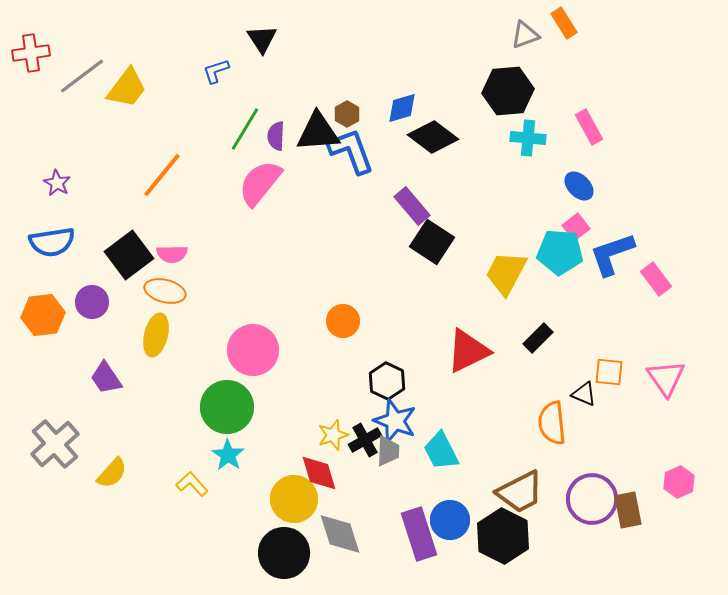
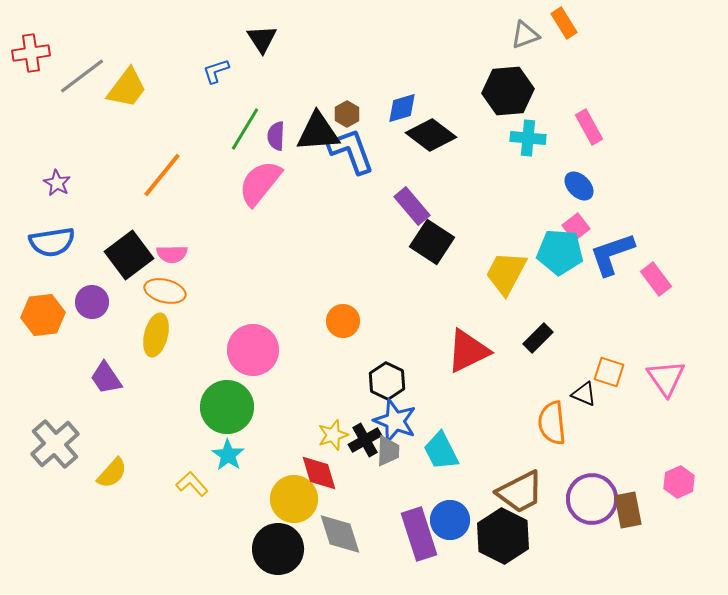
black diamond at (433, 137): moved 2 px left, 2 px up
orange square at (609, 372): rotated 12 degrees clockwise
black circle at (284, 553): moved 6 px left, 4 px up
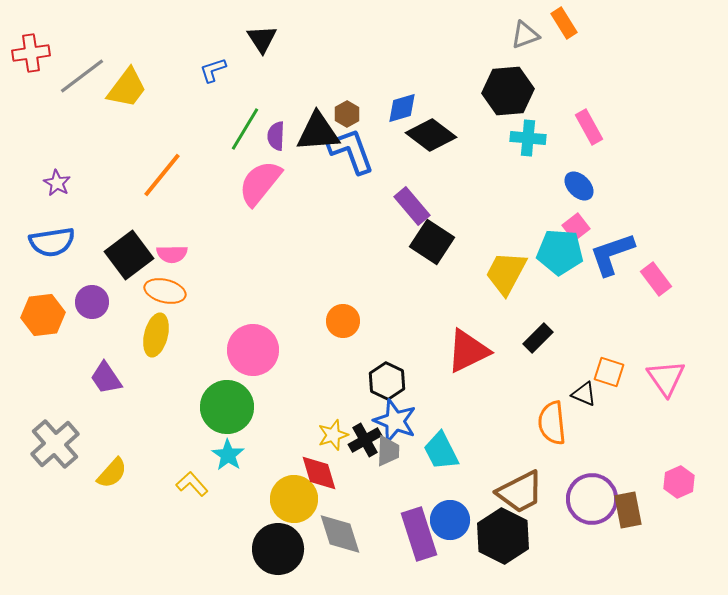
blue L-shape at (216, 71): moved 3 px left, 1 px up
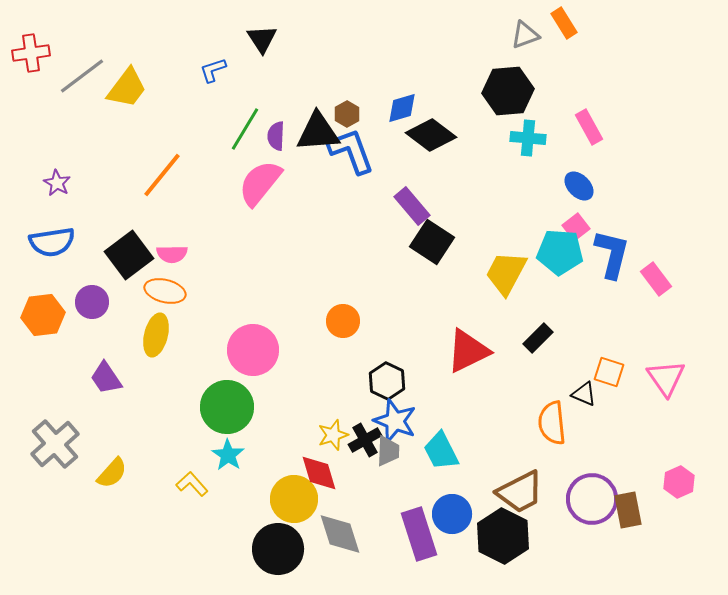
blue L-shape at (612, 254): rotated 123 degrees clockwise
blue circle at (450, 520): moved 2 px right, 6 px up
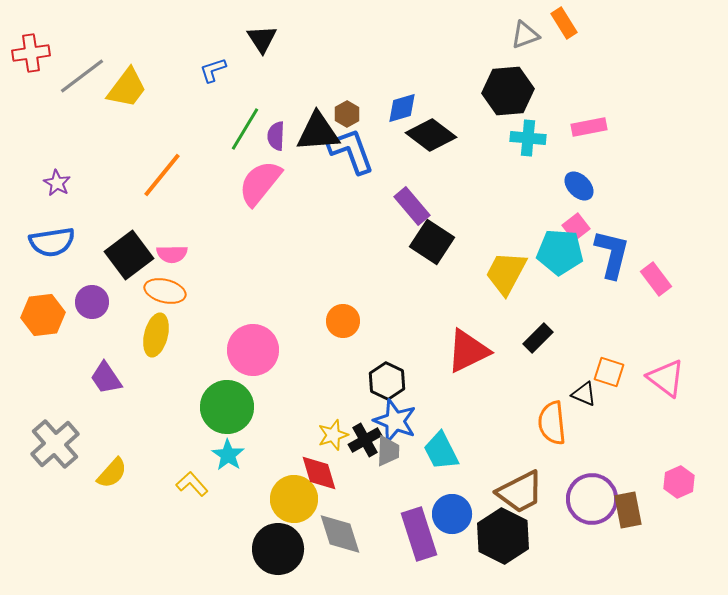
pink rectangle at (589, 127): rotated 72 degrees counterclockwise
pink triangle at (666, 378): rotated 18 degrees counterclockwise
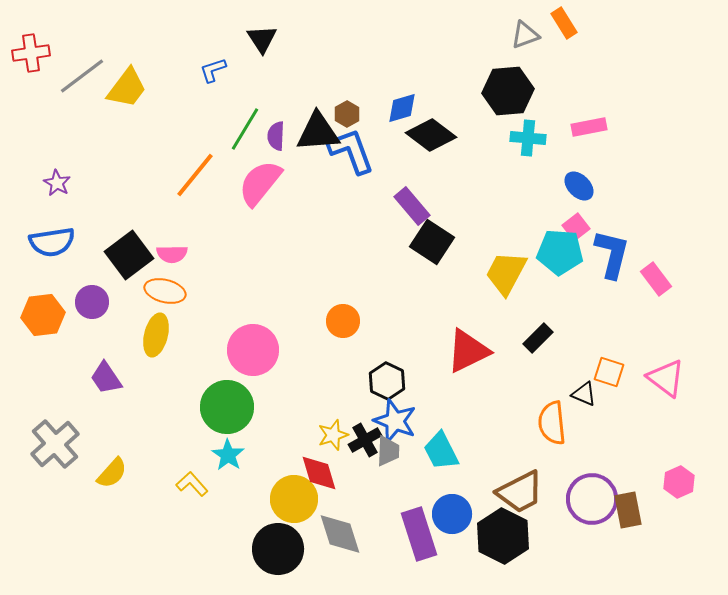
orange line at (162, 175): moved 33 px right
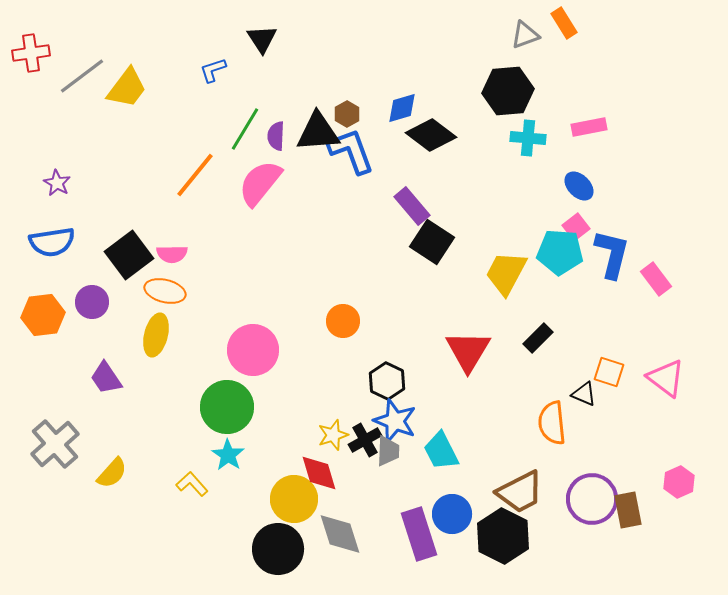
red triangle at (468, 351): rotated 33 degrees counterclockwise
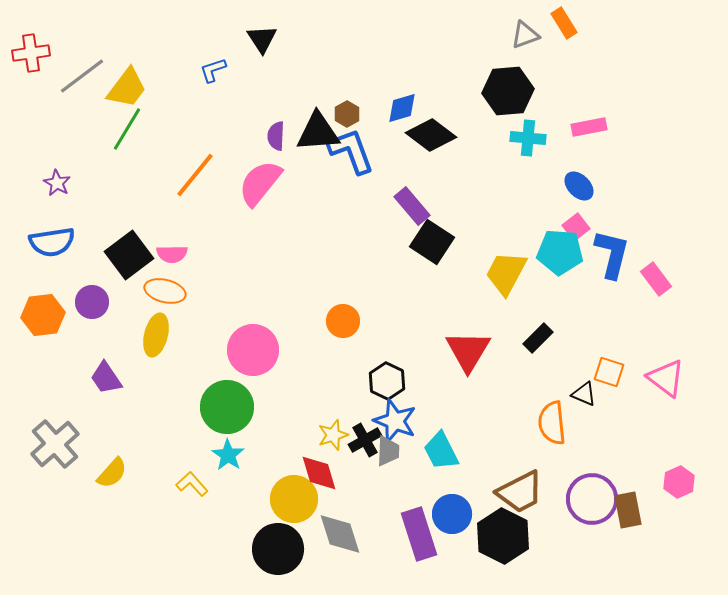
green line at (245, 129): moved 118 px left
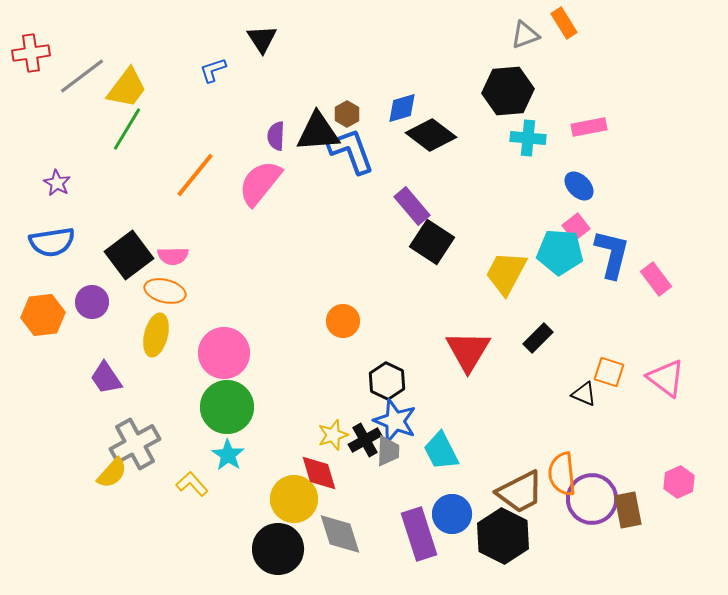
pink semicircle at (172, 254): moved 1 px right, 2 px down
pink circle at (253, 350): moved 29 px left, 3 px down
orange semicircle at (552, 423): moved 10 px right, 51 px down
gray cross at (55, 444): moved 80 px right; rotated 12 degrees clockwise
